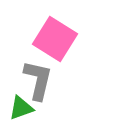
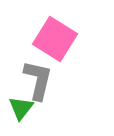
green triangle: rotated 32 degrees counterclockwise
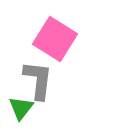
gray L-shape: rotated 6 degrees counterclockwise
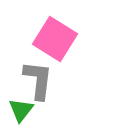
green triangle: moved 2 px down
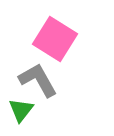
gray L-shape: rotated 36 degrees counterclockwise
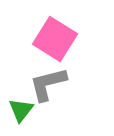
gray L-shape: moved 10 px right, 4 px down; rotated 75 degrees counterclockwise
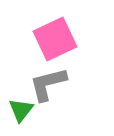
pink square: rotated 33 degrees clockwise
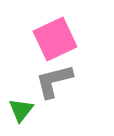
gray L-shape: moved 6 px right, 3 px up
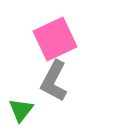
gray L-shape: rotated 48 degrees counterclockwise
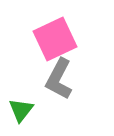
gray L-shape: moved 5 px right, 2 px up
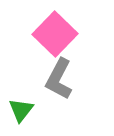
pink square: moved 5 px up; rotated 21 degrees counterclockwise
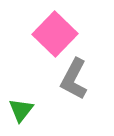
gray L-shape: moved 15 px right
